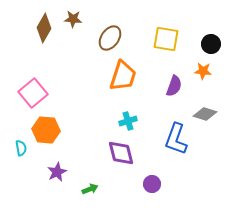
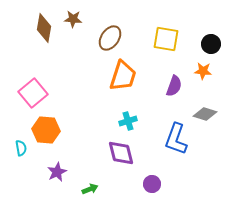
brown diamond: rotated 20 degrees counterclockwise
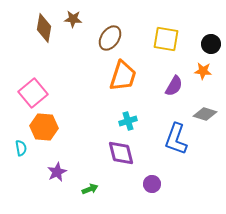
purple semicircle: rotated 10 degrees clockwise
orange hexagon: moved 2 px left, 3 px up
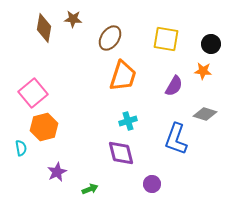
orange hexagon: rotated 20 degrees counterclockwise
